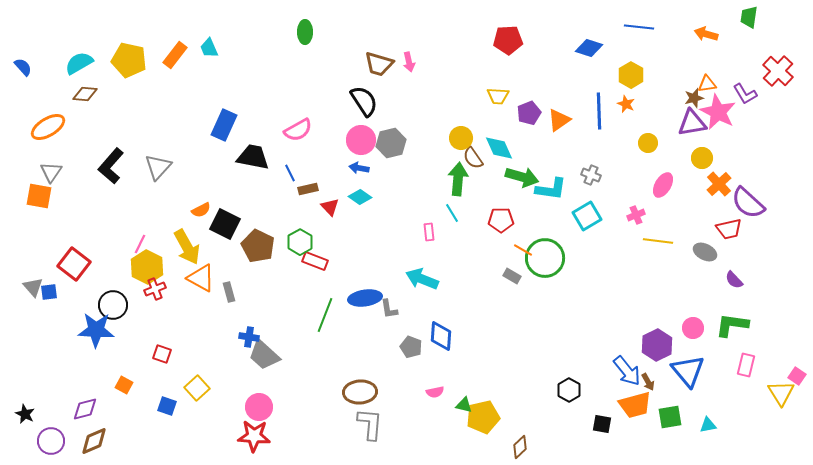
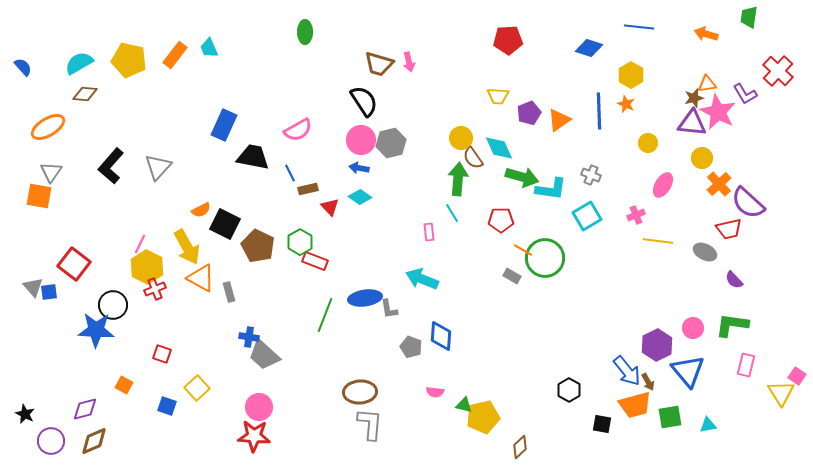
purple triangle at (692, 123): rotated 16 degrees clockwise
pink semicircle at (435, 392): rotated 18 degrees clockwise
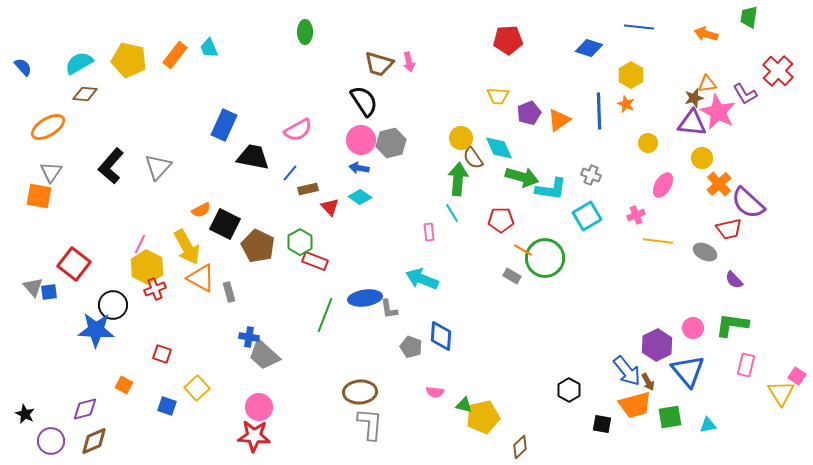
blue line at (290, 173): rotated 66 degrees clockwise
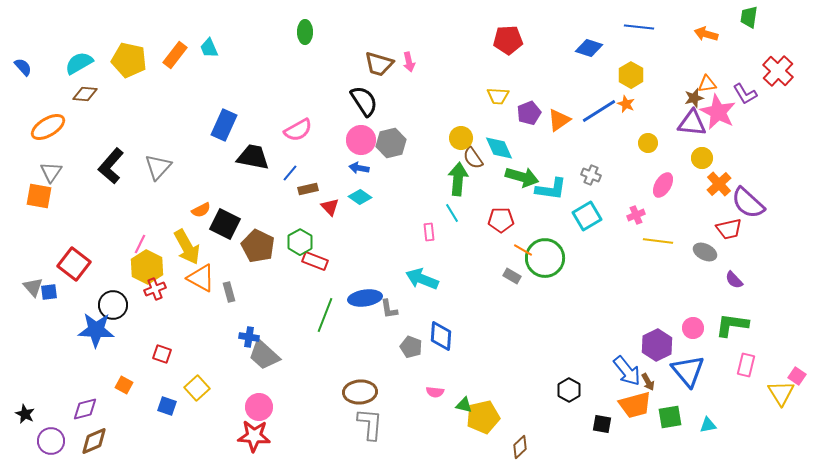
blue line at (599, 111): rotated 60 degrees clockwise
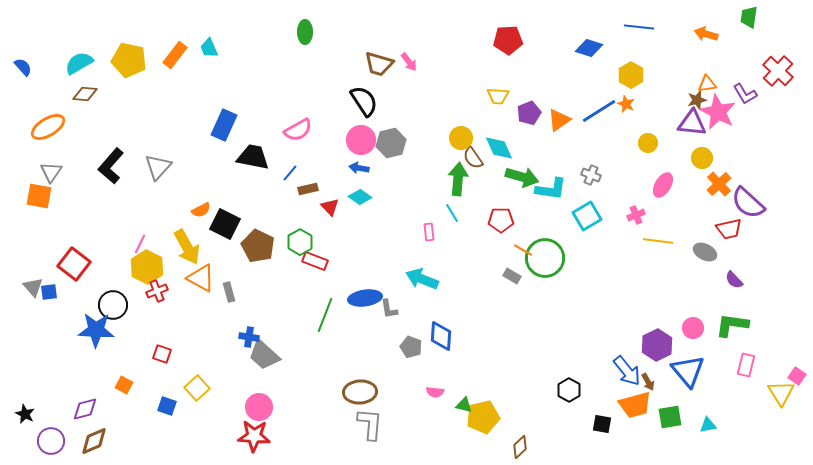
pink arrow at (409, 62): rotated 24 degrees counterclockwise
brown star at (694, 98): moved 3 px right, 2 px down
red cross at (155, 289): moved 2 px right, 2 px down
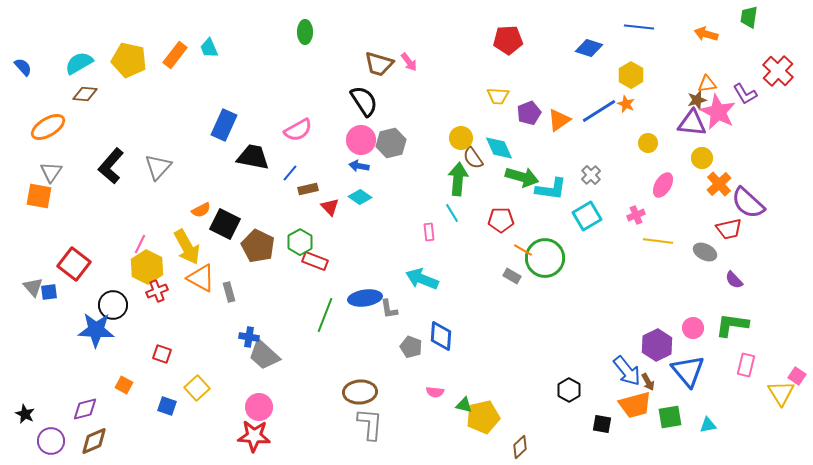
blue arrow at (359, 168): moved 2 px up
gray cross at (591, 175): rotated 24 degrees clockwise
